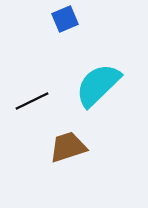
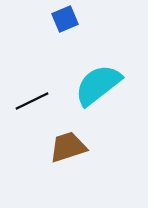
cyan semicircle: rotated 6 degrees clockwise
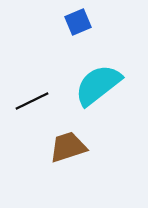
blue square: moved 13 px right, 3 px down
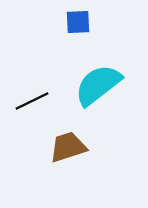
blue square: rotated 20 degrees clockwise
